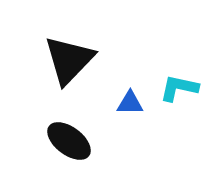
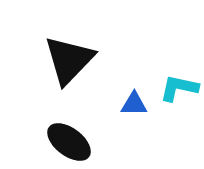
blue triangle: moved 4 px right, 1 px down
black ellipse: moved 1 px down
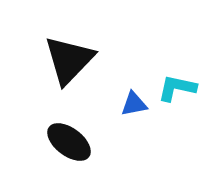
cyan L-shape: moved 2 px left
blue triangle: rotated 12 degrees counterclockwise
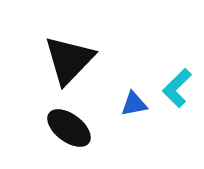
cyan L-shape: rotated 57 degrees counterclockwise
black ellipse: moved 14 px up
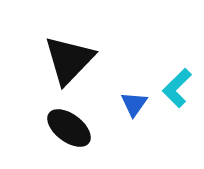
blue triangle: rotated 44 degrees counterclockwise
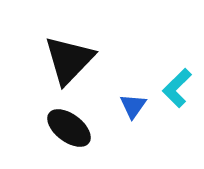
blue triangle: moved 1 px left, 2 px down
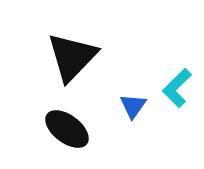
black triangle: moved 3 px right, 3 px up
black ellipse: moved 2 px left, 1 px down
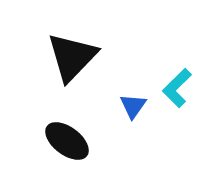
black ellipse: moved 12 px down
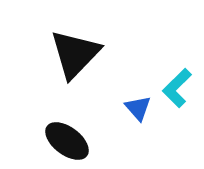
black triangle: moved 3 px right, 3 px up
blue triangle: moved 5 px right, 2 px down; rotated 16 degrees counterclockwise
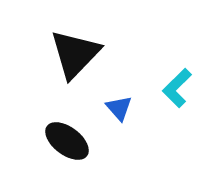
blue triangle: moved 19 px left
